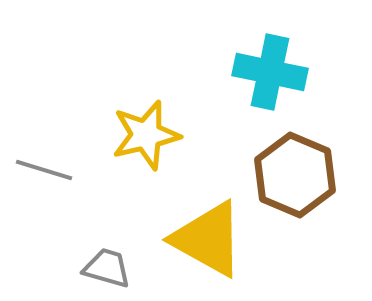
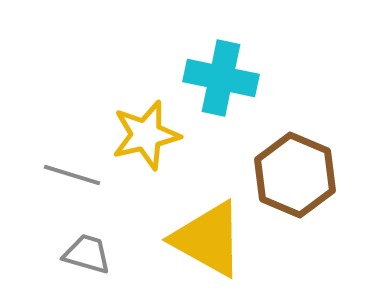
cyan cross: moved 49 px left, 6 px down
gray line: moved 28 px right, 5 px down
gray trapezoid: moved 20 px left, 14 px up
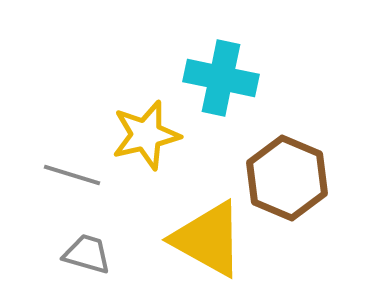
brown hexagon: moved 8 px left, 3 px down
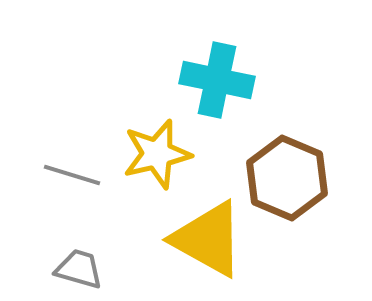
cyan cross: moved 4 px left, 2 px down
yellow star: moved 11 px right, 19 px down
gray trapezoid: moved 8 px left, 15 px down
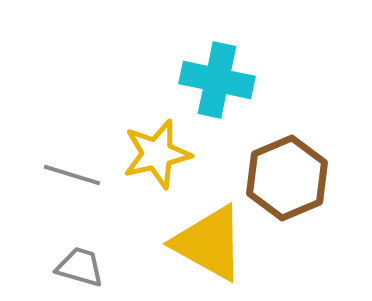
brown hexagon: rotated 14 degrees clockwise
yellow triangle: moved 1 px right, 4 px down
gray trapezoid: moved 1 px right, 2 px up
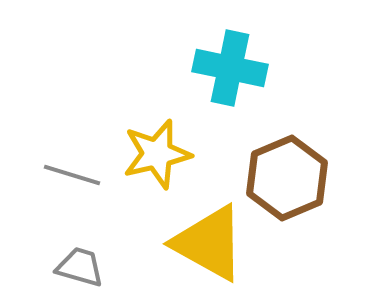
cyan cross: moved 13 px right, 12 px up
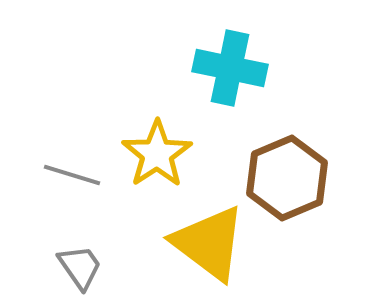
yellow star: rotated 20 degrees counterclockwise
yellow triangle: rotated 8 degrees clockwise
gray trapezoid: rotated 39 degrees clockwise
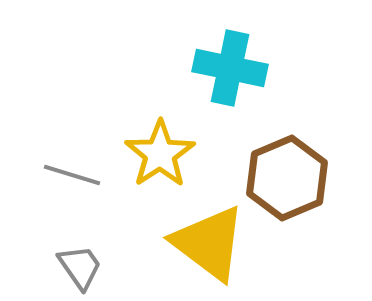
yellow star: moved 3 px right
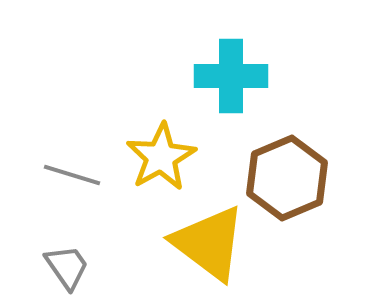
cyan cross: moved 1 px right, 8 px down; rotated 12 degrees counterclockwise
yellow star: moved 1 px right, 3 px down; rotated 4 degrees clockwise
gray trapezoid: moved 13 px left
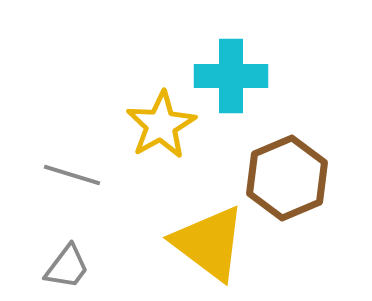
yellow star: moved 32 px up
gray trapezoid: rotated 72 degrees clockwise
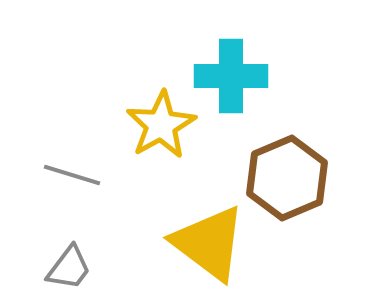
gray trapezoid: moved 2 px right, 1 px down
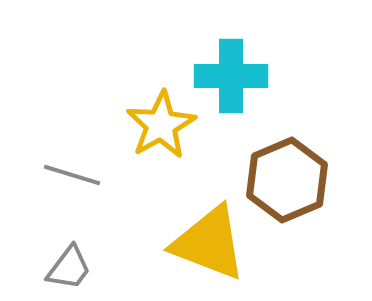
brown hexagon: moved 2 px down
yellow triangle: rotated 16 degrees counterclockwise
